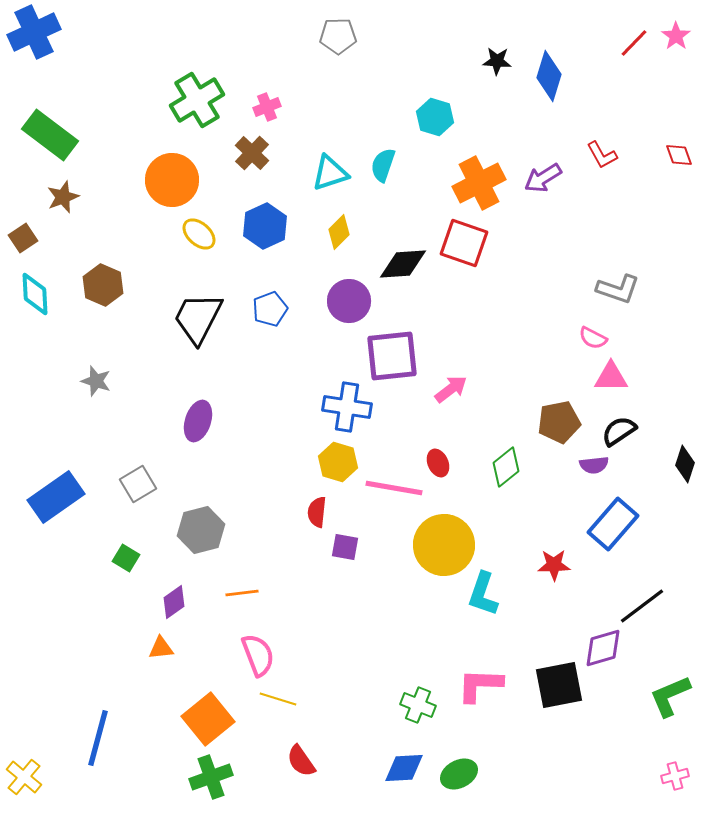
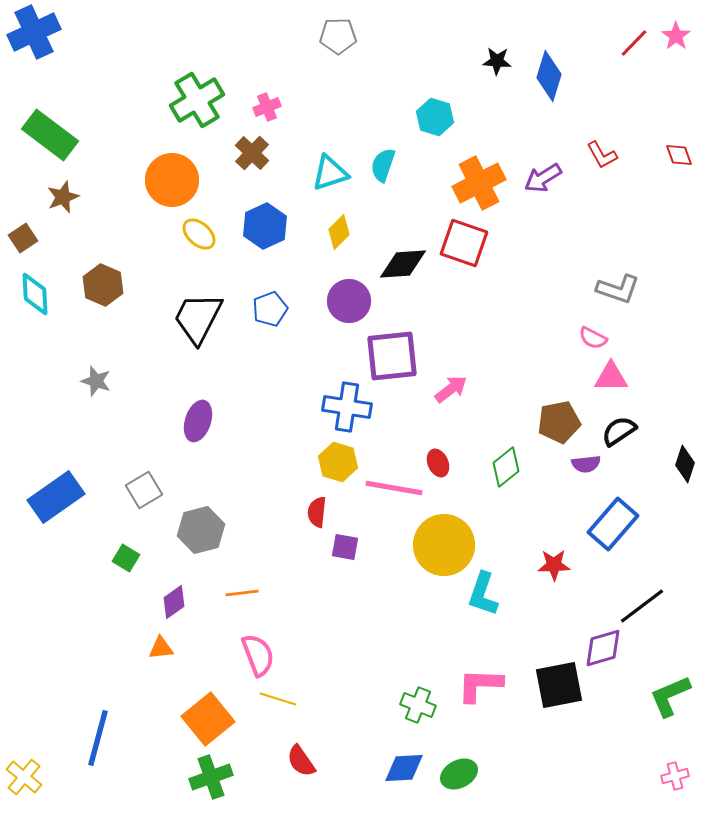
purple semicircle at (594, 465): moved 8 px left, 1 px up
gray square at (138, 484): moved 6 px right, 6 px down
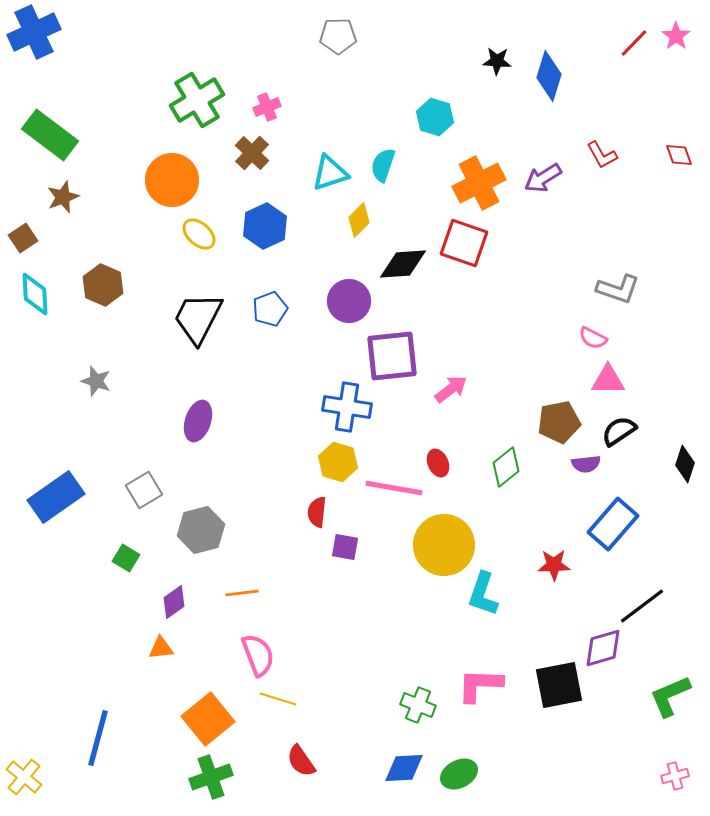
yellow diamond at (339, 232): moved 20 px right, 12 px up
pink triangle at (611, 377): moved 3 px left, 3 px down
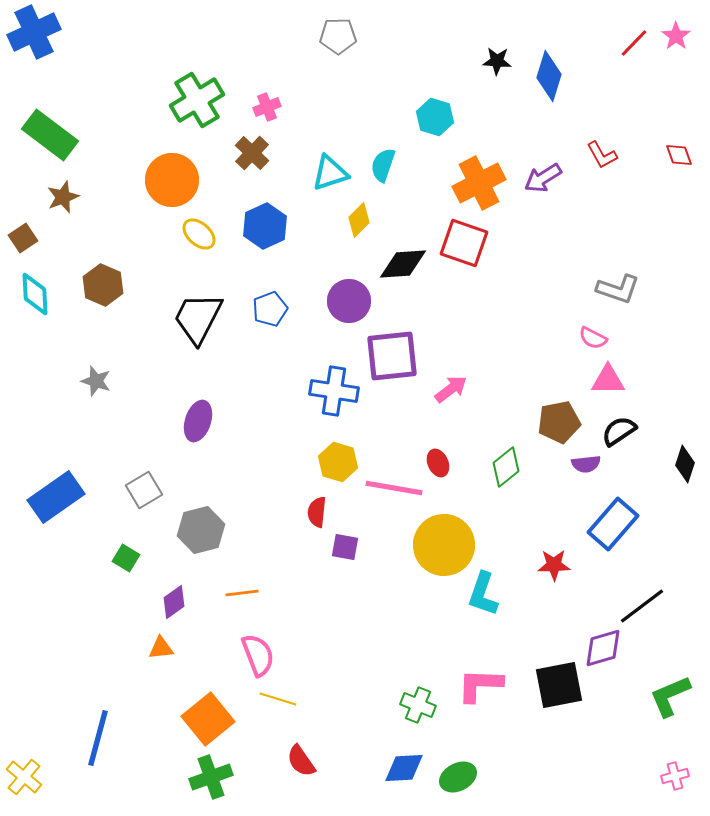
blue cross at (347, 407): moved 13 px left, 16 px up
green ellipse at (459, 774): moved 1 px left, 3 px down
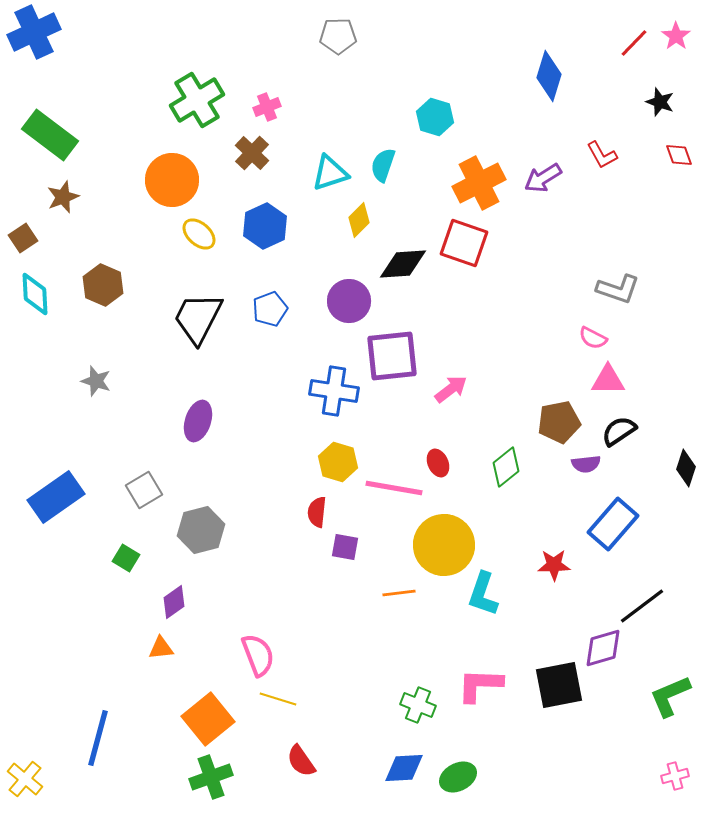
black star at (497, 61): moved 163 px right, 41 px down; rotated 16 degrees clockwise
black diamond at (685, 464): moved 1 px right, 4 px down
orange line at (242, 593): moved 157 px right
yellow cross at (24, 777): moved 1 px right, 2 px down
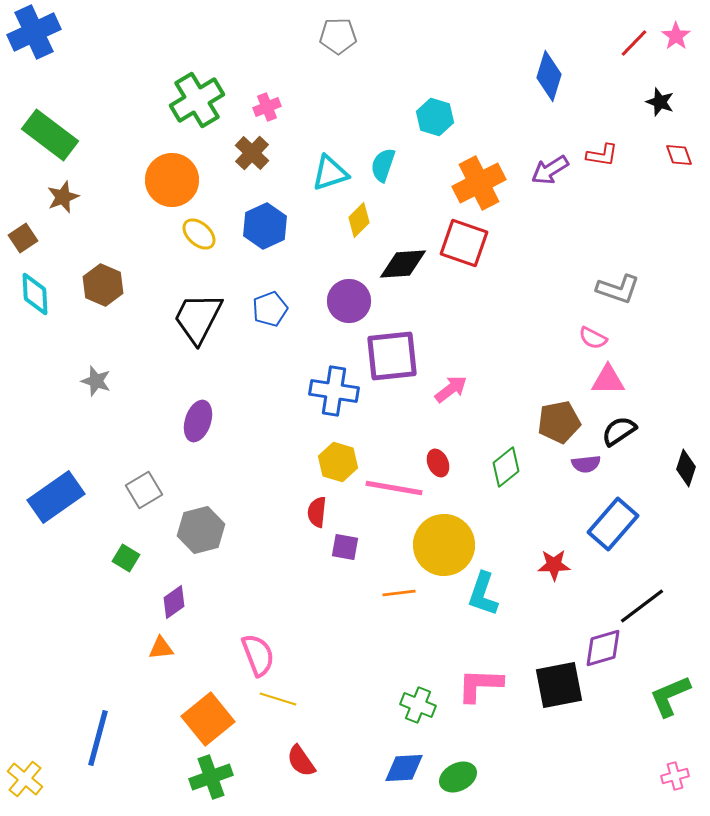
red L-shape at (602, 155): rotated 52 degrees counterclockwise
purple arrow at (543, 178): moved 7 px right, 8 px up
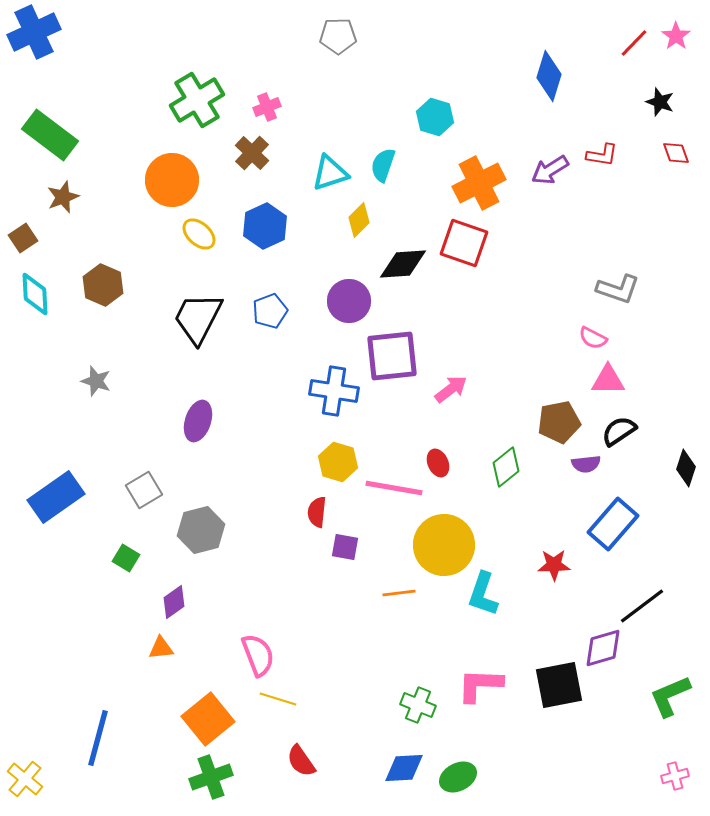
red diamond at (679, 155): moved 3 px left, 2 px up
blue pentagon at (270, 309): moved 2 px down
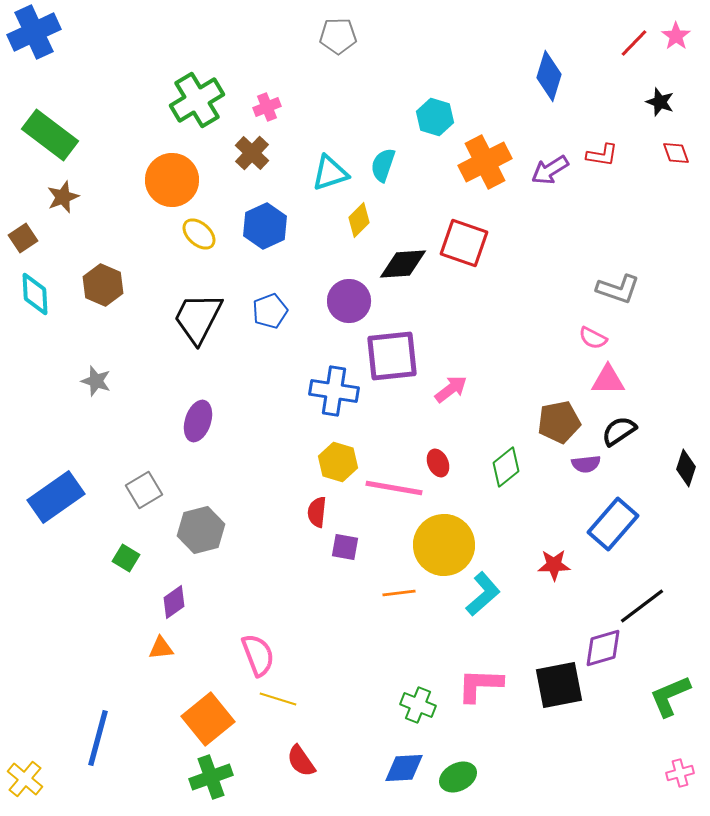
orange cross at (479, 183): moved 6 px right, 21 px up
cyan L-shape at (483, 594): rotated 150 degrees counterclockwise
pink cross at (675, 776): moved 5 px right, 3 px up
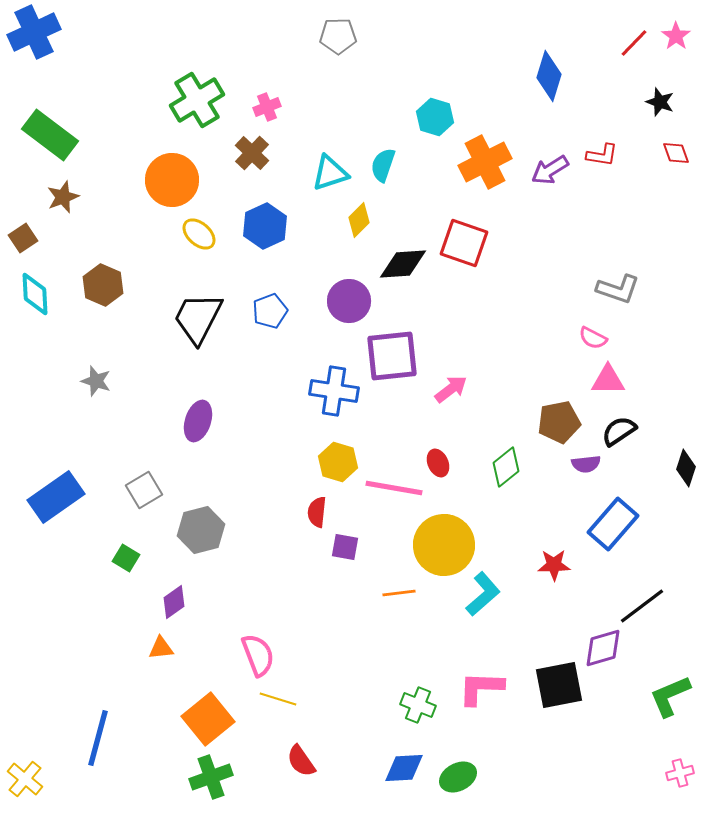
pink L-shape at (480, 685): moved 1 px right, 3 px down
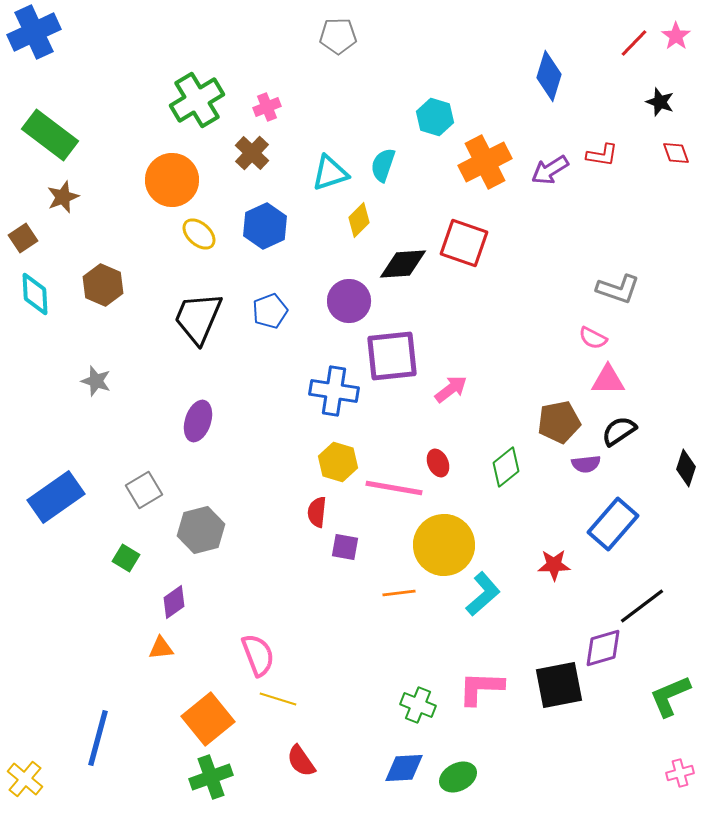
black trapezoid at (198, 318): rotated 4 degrees counterclockwise
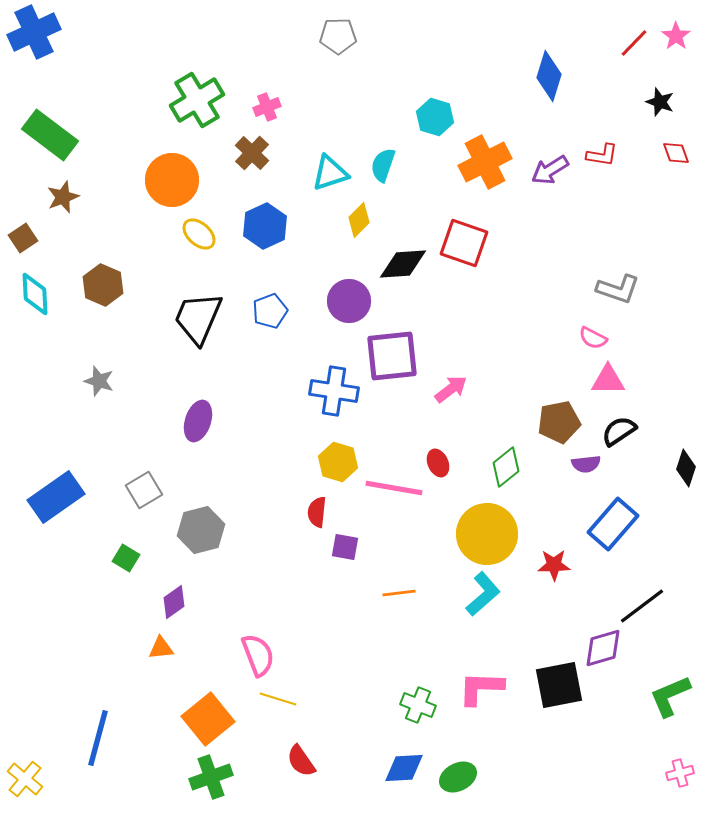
gray star at (96, 381): moved 3 px right
yellow circle at (444, 545): moved 43 px right, 11 px up
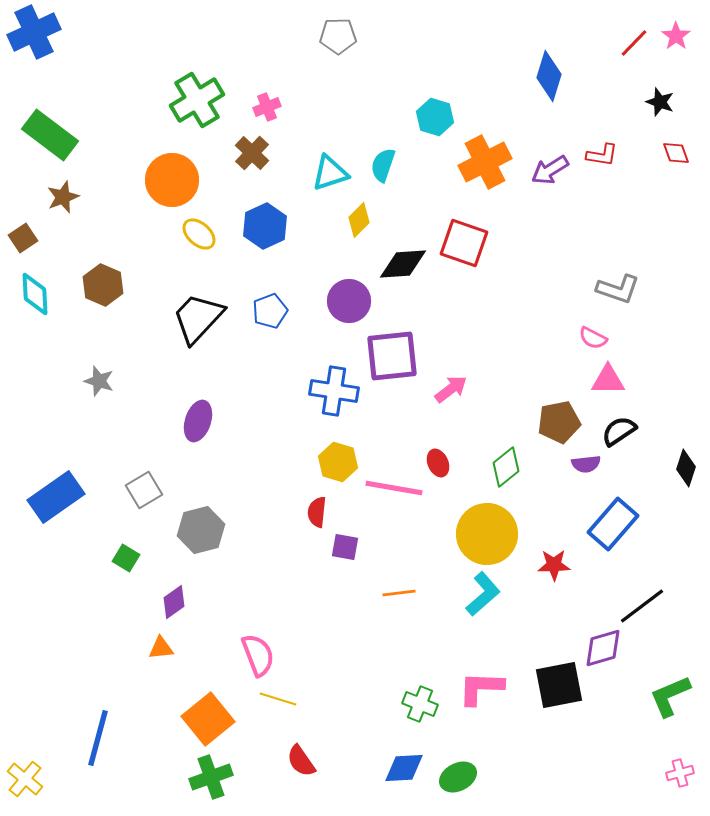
black trapezoid at (198, 318): rotated 20 degrees clockwise
green cross at (418, 705): moved 2 px right, 1 px up
